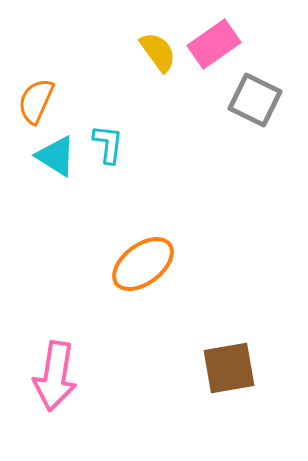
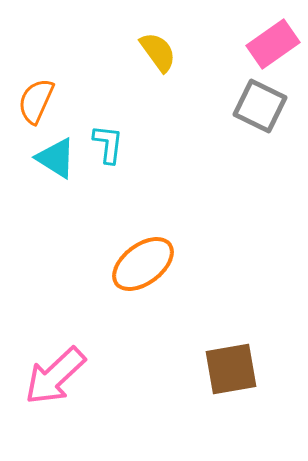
pink rectangle: moved 59 px right
gray square: moved 5 px right, 6 px down
cyan triangle: moved 2 px down
brown square: moved 2 px right, 1 px down
pink arrow: rotated 38 degrees clockwise
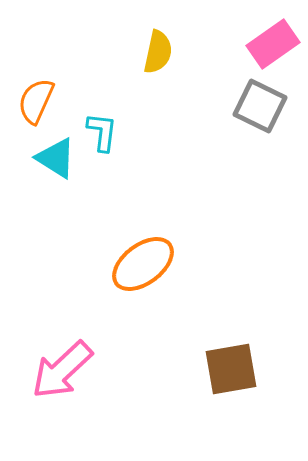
yellow semicircle: rotated 48 degrees clockwise
cyan L-shape: moved 6 px left, 12 px up
pink arrow: moved 7 px right, 6 px up
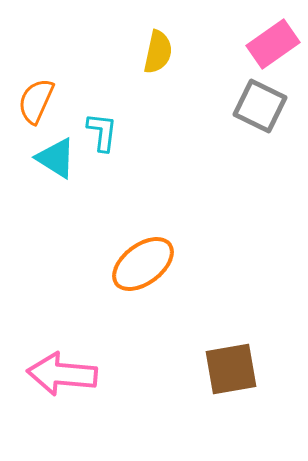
pink arrow: moved 4 px down; rotated 48 degrees clockwise
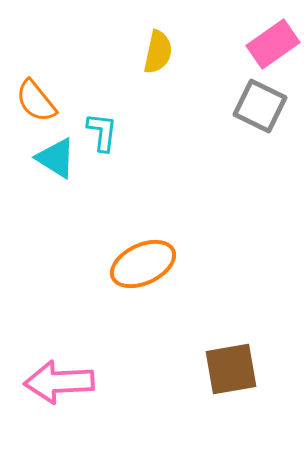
orange semicircle: rotated 63 degrees counterclockwise
orange ellipse: rotated 12 degrees clockwise
pink arrow: moved 3 px left, 8 px down; rotated 8 degrees counterclockwise
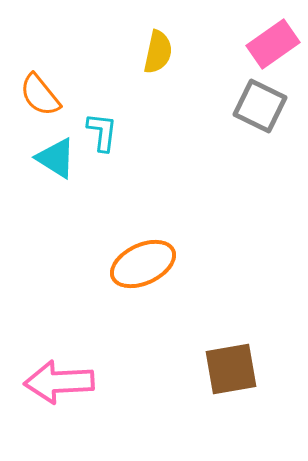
orange semicircle: moved 4 px right, 6 px up
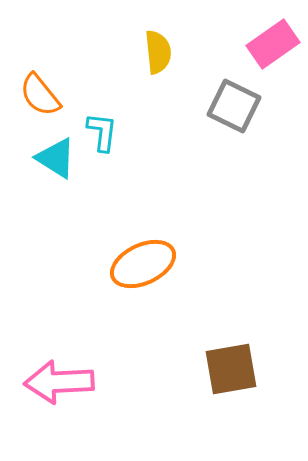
yellow semicircle: rotated 18 degrees counterclockwise
gray square: moved 26 px left
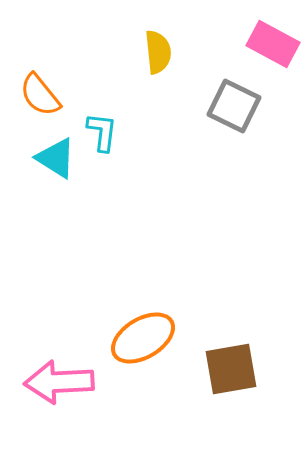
pink rectangle: rotated 63 degrees clockwise
orange ellipse: moved 74 px down; rotated 6 degrees counterclockwise
